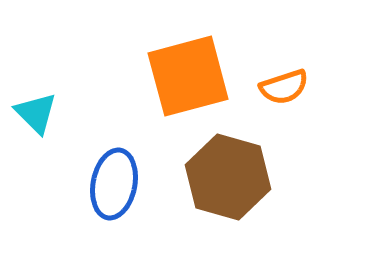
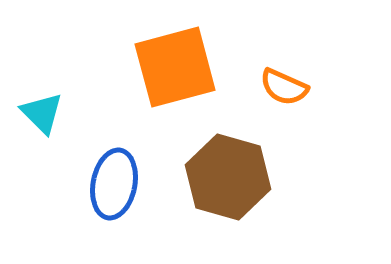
orange square: moved 13 px left, 9 px up
orange semicircle: rotated 42 degrees clockwise
cyan triangle: moved 6 px right
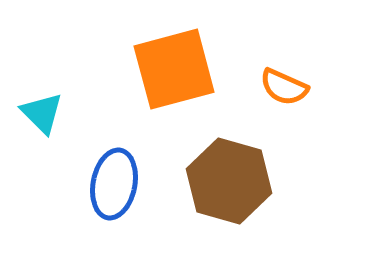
orange square: moved 1 px left, 2 px down
brown hexagon: moved 1 px right, 4 px down
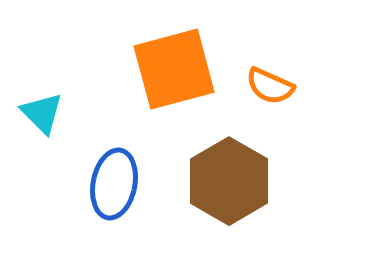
orange semicircle: moved 14 px left, 1 px up
brown hexagon: rotated 14 degrees clockwise
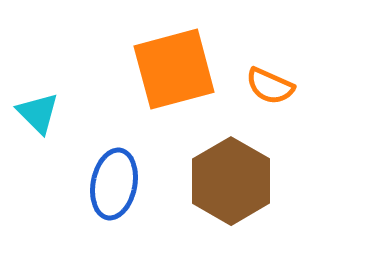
cyan triangle: moved 4 px left
brown hexagon: moved 2 px right
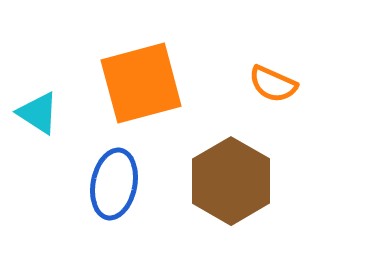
orange square: moved 33 px left, 14 px down
orange semicircle: moved 3 px right, 2 px up
cyan triangle: rotated 12 degrees counterclockwise
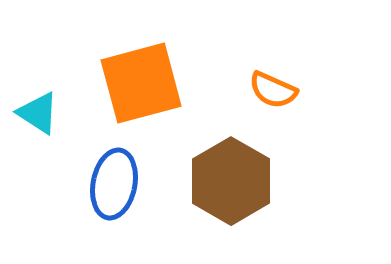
orange semicircle: moved 6 px down
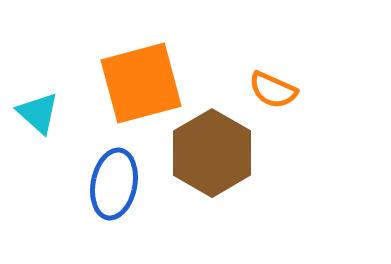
cyan triangle: rotated 9 degrees clockwise
brown hexagon: moved 19 px left, 28 px up
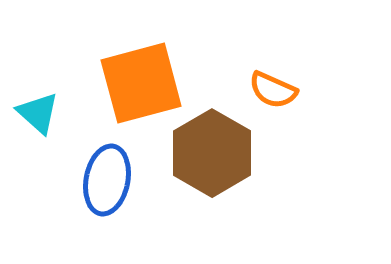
blue ellipse: moved 7 px left, 4 px up
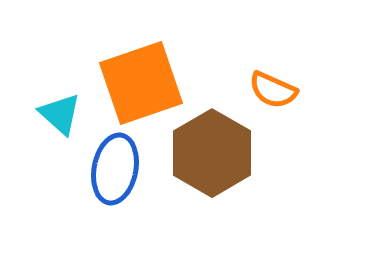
orange square: rotated 4 degrees counterclockwise
cyan triangle: moved 22 px right, 1 px down
blue ellipse: moved 8 px right, 11 px up
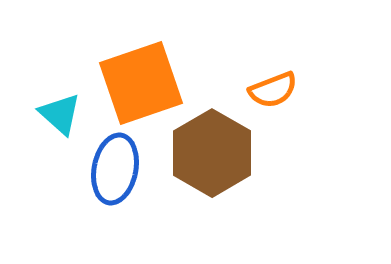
orange semicircle: rotated 45 degrees counterclockwise
